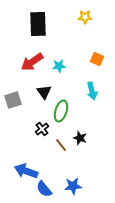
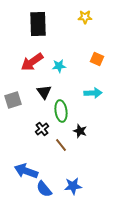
cyan arrow: moved 1 px right, 2 px down; rotated 78 degrees counterclockwise
green ellipse: rotated 25 degrees counterclockwise
black star: moved 7 px up
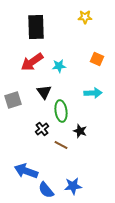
black rectangle: moved 2 px left, 3 px down
brown line: rotated 24 degrees counterclockwise
blue semicircle: moved 2 px right, 1 px down
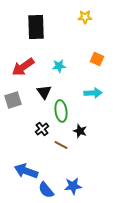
red arrow: moved 9 px left, 5 px down
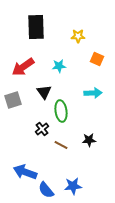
yellow star: moved 7 px left, 19 px down
black star: moved 9 px right, 9 px down; rotated 24 degrees counterclockwise
blue arrow: moved 1 px left, 1 px down
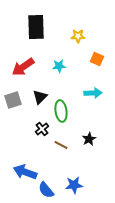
black triangle: moved 4 px left, 5 px down; rotated 21 degrees clockwise
black star: moved 1 px up; rotated 24 degrees counterclockwise
blue star: moved 1 px right, 1 px up
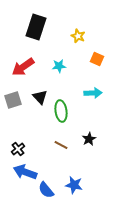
black rectangle: rotated 20 degrees clockwise
yellow star: rotated 24 degrees clockwise
black triangle: rotated 28 degrees counterclockwise
black cross: moved 24 px left, 20 px down
blue star: rotated 18 degrees clockwise
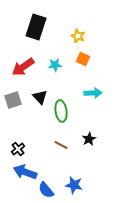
orange square: moved 14 px left
cyan star: moved 4 px left, 1 px up
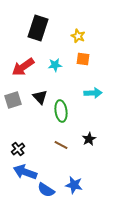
black rectangle: moved 2 px right, 1 px down
orange square: rotated 16 degrees counterclockwise
blue semicircle: rotated 18 degrees counterclockwise
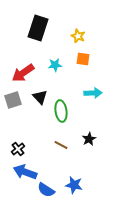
red arrow: moved 6 px down
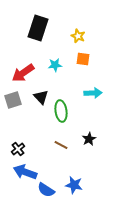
black triangle: moved 1 px right
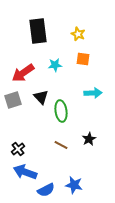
black rectangle: moved 3 px down; rotated 25 degrees counterclockwise
yellow star: moved 2 px up
blue semicircle: rotated 60 degrees counterclockwise
